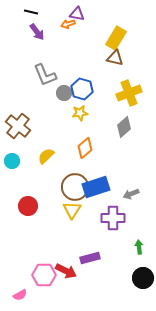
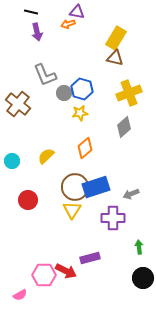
purple triangle: moved 2 px up
purple arrow: rotated 24 degrees clockwise
brown cross: moved 22 px up
red circle: moved 6 px up
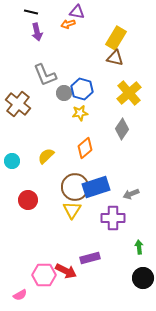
yellow cross: rotated 20 degrees counterclockwise
gray diamond: moved 2 px left, 2 px down; rotated 15 degrees counterclockwise
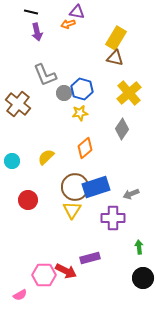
yellow semicircle: moved 1 px down
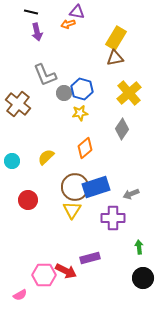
brown triangle: rotated 24 degrees counterclockwise
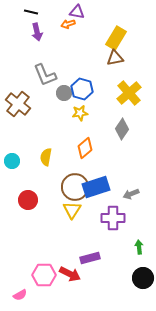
yellow semicircle: rotated 36 degrees counterclockwise
red arrow: moved 4 px right, 3 px down
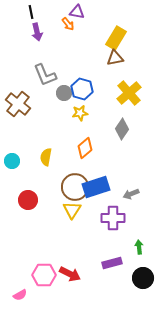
black line: rotated 64 degrees clockwise
orange arrow: rotated 112 degrees counterclockwise
purple rectangle: moved 22 px right, 5 px down
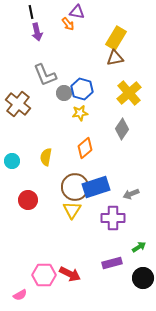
green arrow: rotated 64 degrees clockwise
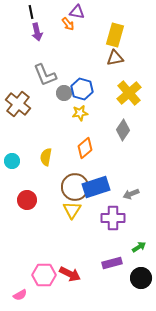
yellow rectangle: moved 1 px left, 3 px up; rotated 15 degrees counterclockwise
gray diamond: moved 1 px right, 1 px down
red circle: moved 1 px left
black circle: moved 2 px left
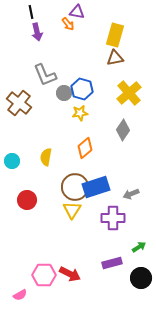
brown cross: moved 1 px right, 1 px up
